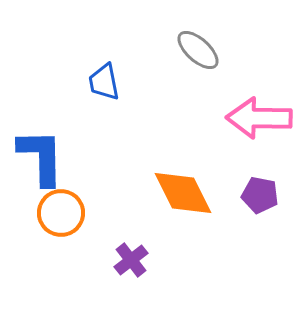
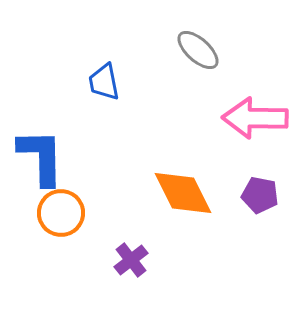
pink arrow: moved 4 px left
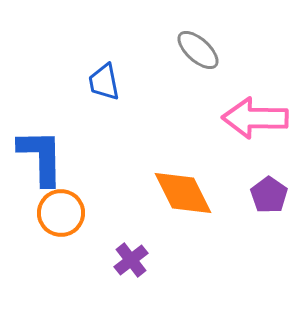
purple pentagon: moved 9 px right; rotated 24 degrees clockwise
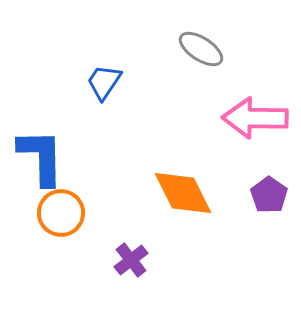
gray ellipse: moved 3 px right, 1 px up; rotated 9 degrees counterclockwise
blue trapezoid: rotated 45 degrees clockwise
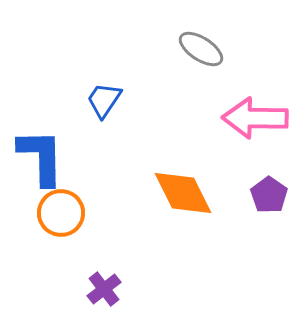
blue trapezoid: moved 18 px down
purple cross: moved 27 px left, 29 px down
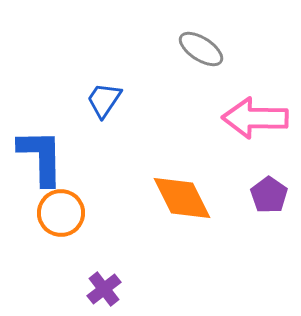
orange diamond: moved 1 px left, 5 px down
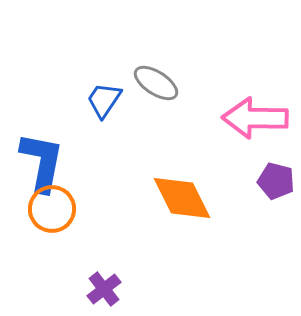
gray ellipse: moved 45 px left, 34 px down
blue L-shape: moved 1 px right, 5 px down; rotated 12 degrees clockwise
purple pentagon: moved 7 px right, 14 px up; rotated 21 degrees counterclockwise
orange circle: moved 9 px left, 4 px up
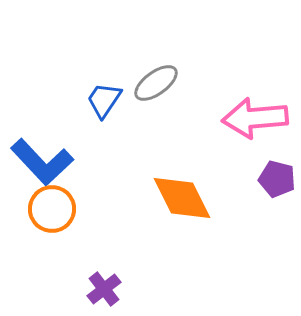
gray ellipse: rotated 69 degrees counterclockwise
pink arrow: rotated 6 degrees counterclockwise
blue L-shape: rotated 126 degrees clockwise
purple pentagon: moved 1 px right, 2 px up
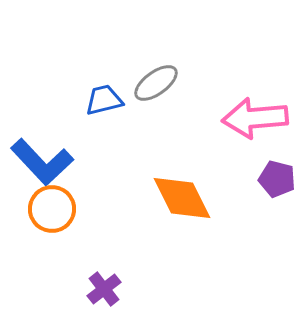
blue trapezoid: rotated 42 degrees clockwise
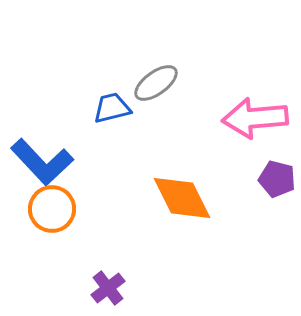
blue trapezoid: moved 8 px right, 8 px down
purple cross: moved 4 px right, 1 px up
